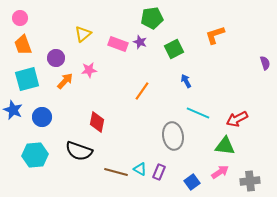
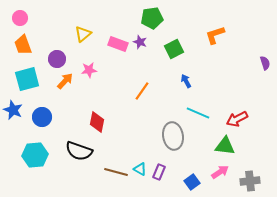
purple circle: moved 1 px right, 1 px down
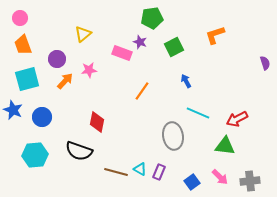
pink rectangle: moved 4 px right, 9 px down
green square: moved 2 px up
pink arrow: moved 5 px down; rotated 78 degrees clockwise
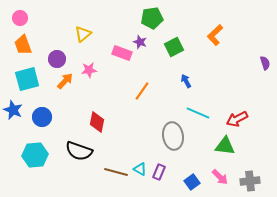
orange L-shape: rotated 25 degrees counterclockwise
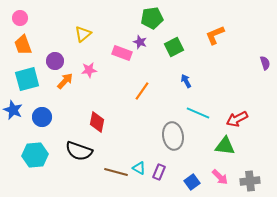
orange L-shape: rotated 20 degrees clockwise
purple circle: moved 2 px left, 2 px down
cyan triangle: moved 1 px left, 1 px up
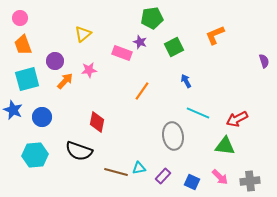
purple semicircle: moved 1 px left, 2 px up
cyan triangle: rotated 40 degrees counterclockwise
purple rectangle: moved 4 px right, 4 px down; rotated 21 degrees clockwise
blue square: rotated 28 degrees counterclockwise
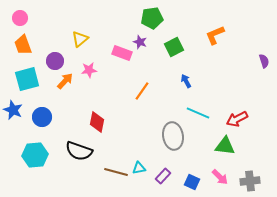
yellow triangle: moved 3 px left, 5 px down
